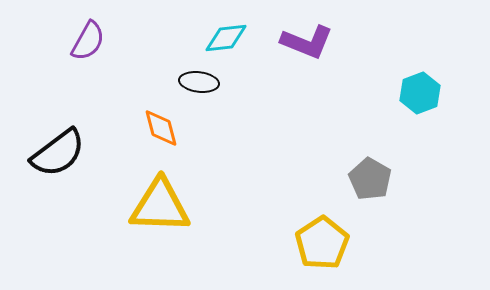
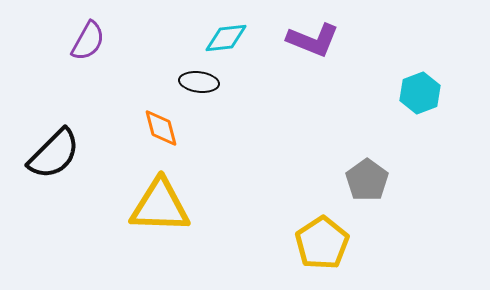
purple L-shape: moved 6 px right, 2 px up
black semicircle: moved 4 px left, 1 px down; rotated 8 degrees counterclockwise
gray pentagon: moved 3 px left, 1 px down; rotated 6 degrees clockwise
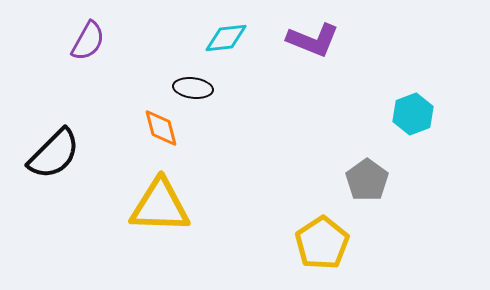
black ellipse: moved 6 px left, 6 px down
cyan hexagon: moved 7 px left, 21 px down
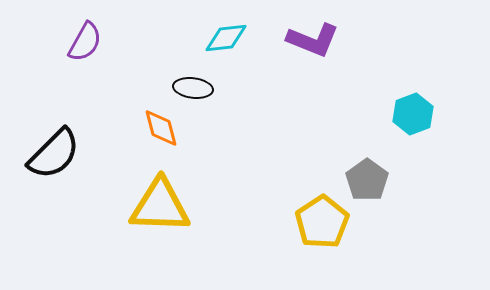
purple semicircle: moved 3 px left, 1 px down
yellow pentagon: moved 21 px up
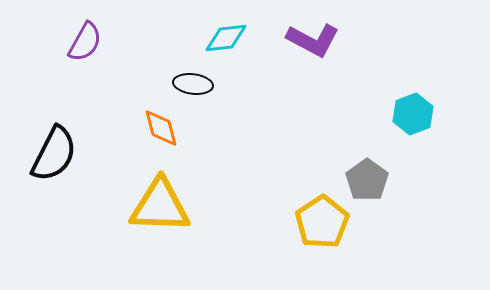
purple L-shape: rotated 6 degrees clockwise
black ellipse: moved 4 px up
black semicircle: rotated 18 degrees counterclockwise
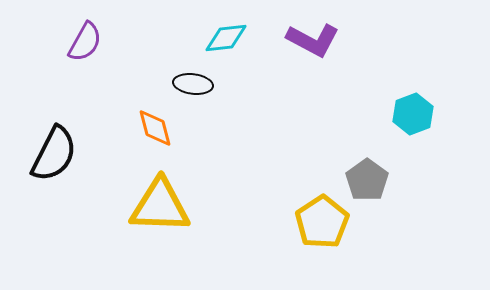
orange diamond: moved 6 px left
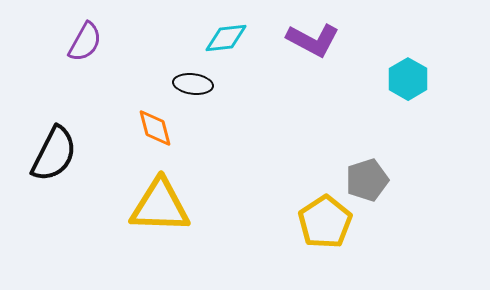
cyan hexagon: moved 5 px left, 35 px up; rotated 9 degrees counterclockwise
gray pentagon: rotated 18 degrees clockwise
yellow pentagon: moved 3 px right
